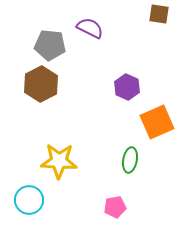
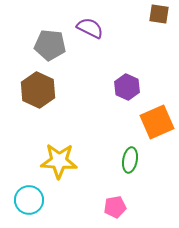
brown hexagon: moved 3 px left, 6 px down; rotated 8 degrees counterclockwise
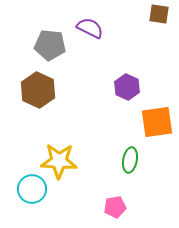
orange square: rotated 16 degrees clockwise
cyan circle: moved 3 px right, 11 px up
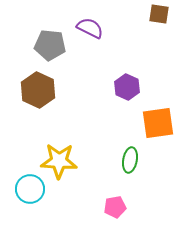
orange square: moved 1 px right, 1 px down
cyan circle: moved 2 px left
